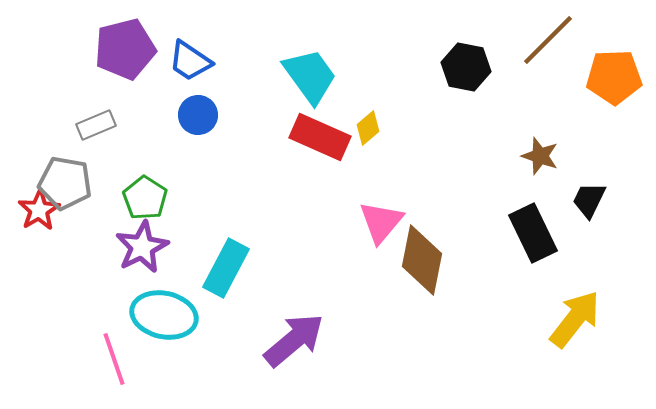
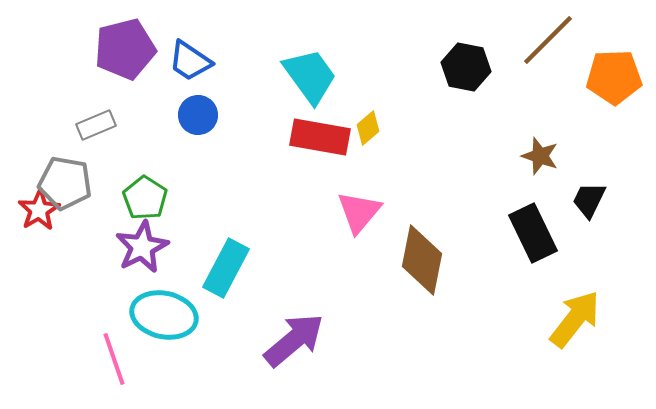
red rectangle: rotated 14 degrees counterclockwise
pink triangle: moved 22 px left, 10 px up
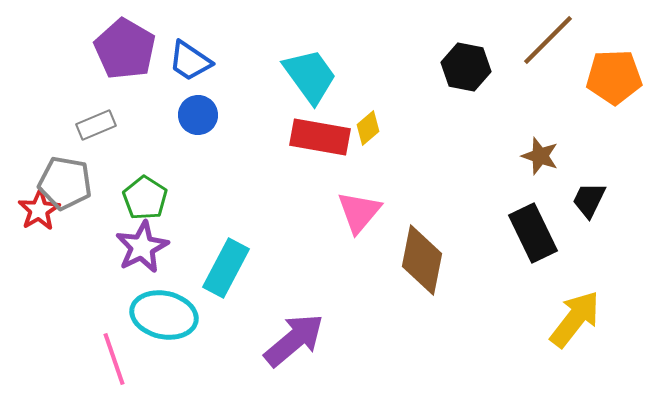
purple pentagon: rotated 28 degrees counterclockwise
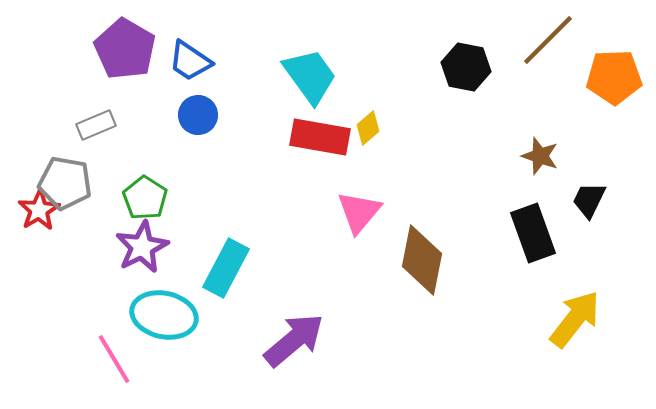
black rectangle: rotated 6 degrees clockwise
pink line: rotated 12 degrees counterclockwise
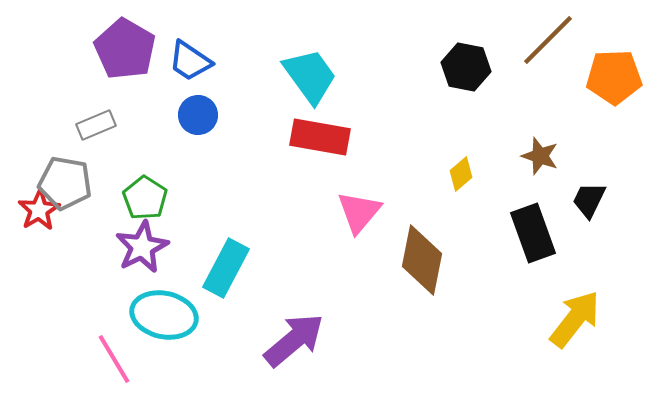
yellow diamond: moved 93 px right, 46 px down
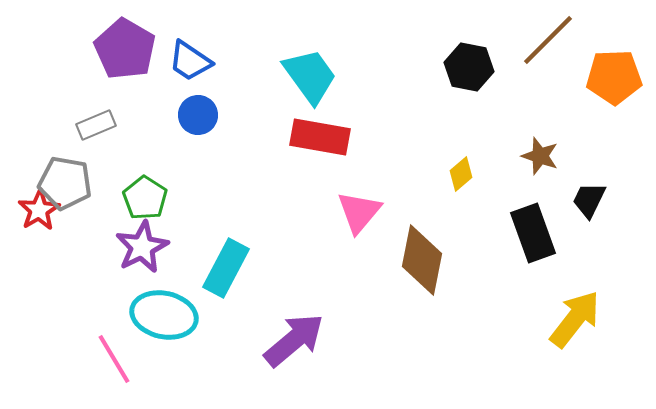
black hexagon: moved 3 px right
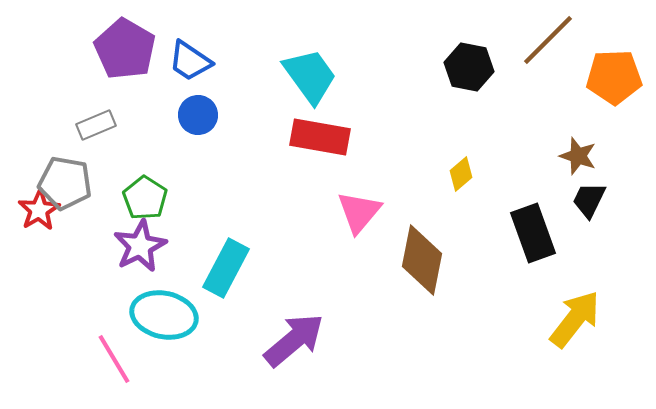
brown star: moved 38 px right
purple star: moved 2 px left, 1 px up
